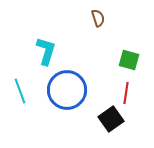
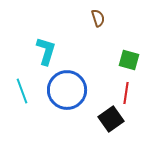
cyan line: moved 2 px right
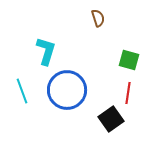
red line: moved 2 px right
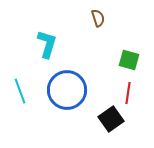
cyan L-shape: moved 1 px right, 7 px up
cyan line: moved 2 px left
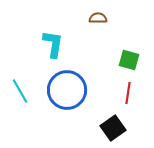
brown semicircle: rotated 72 degrees counterclockwise
cyan L-shape: moved 6 px right; rotated 8 degrees counterclockwise
cyan line: rotated 10 degrees counterclockwise
black square: moved 2 px right, 9 px down
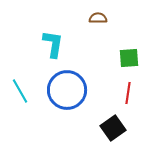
green square: moved 2 px up; rotated 20 degrees counterclockwise
